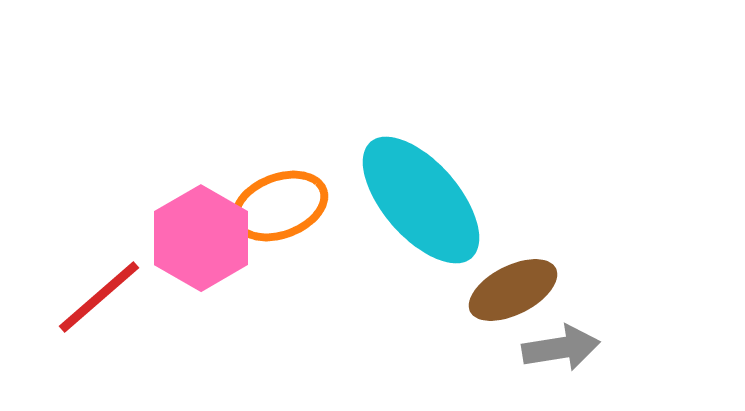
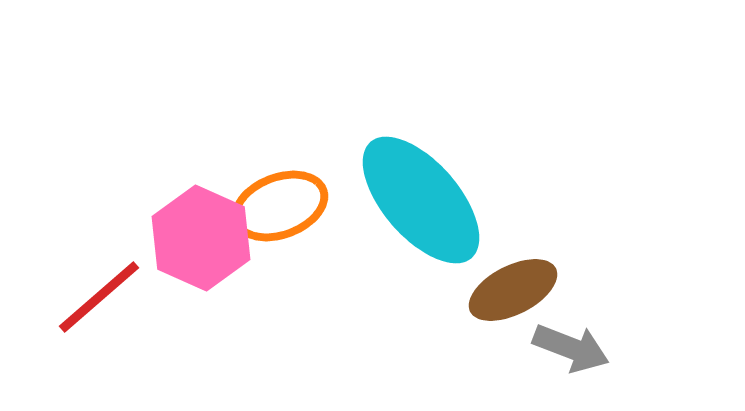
pink hexagon: rotated 6 degrees counterclockwise
gray arrow: moved 10 px right; rotated 30 degrees clockwise
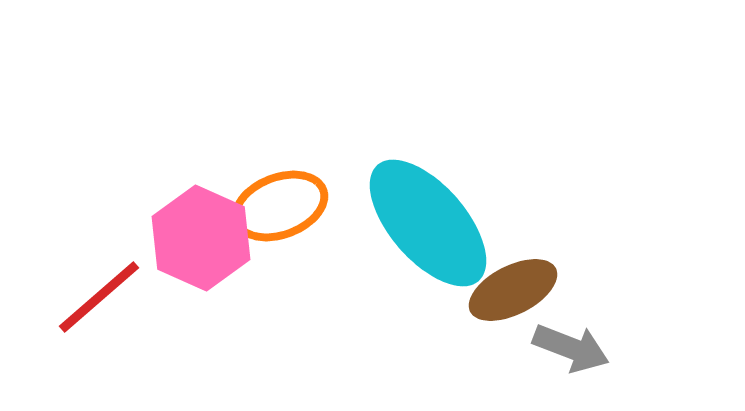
cyan ellipse: moved 7 px right, 23 px down
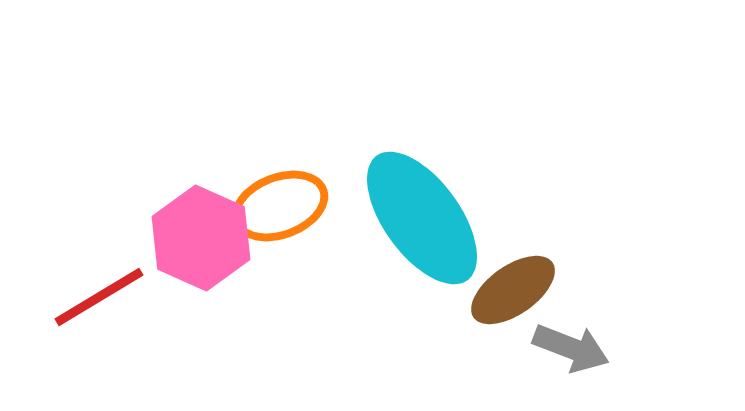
cyan ellipse: moved 6 px left, 5 px up; rotated 5 degrees clockwise
brown ellipse: rotated 8 degrees counterclockwise
red line: rotated 10 degrees clockwise
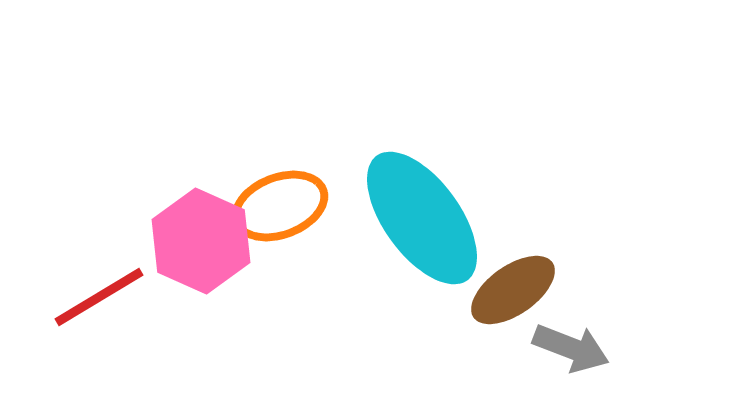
pink hexagon: moved 3 px down
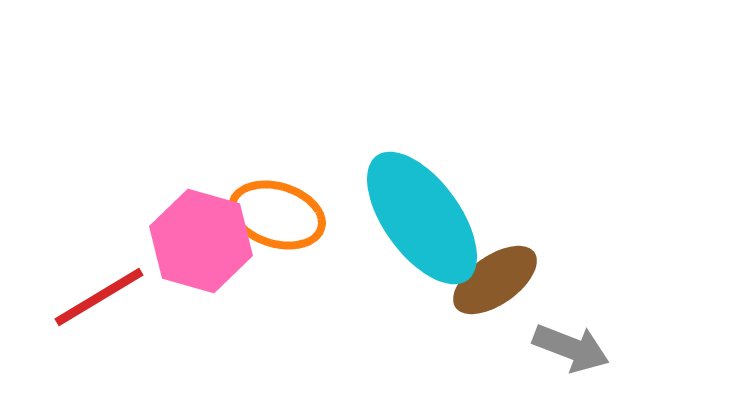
orange ellipse: moved 3 px left, 9 px down; rotated 38 degrees clockwise
pink hexagon: rotated 8 degrees counterclockwise
brown ellipse: moved 18 px left, 10 px up
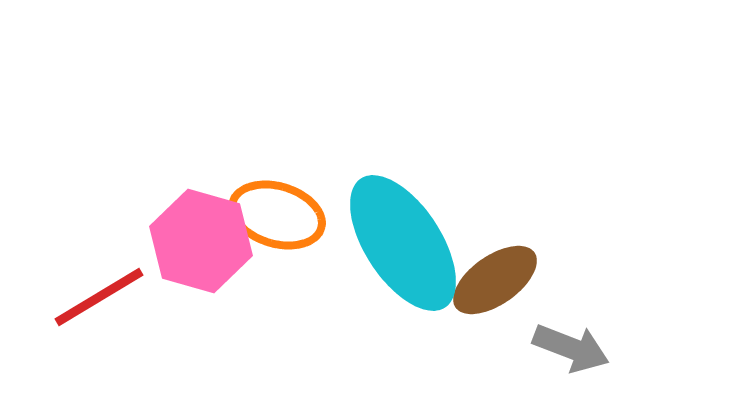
cyan ellipse: moved 19 px left, 25 px down; rotated 3 degrees clockwise
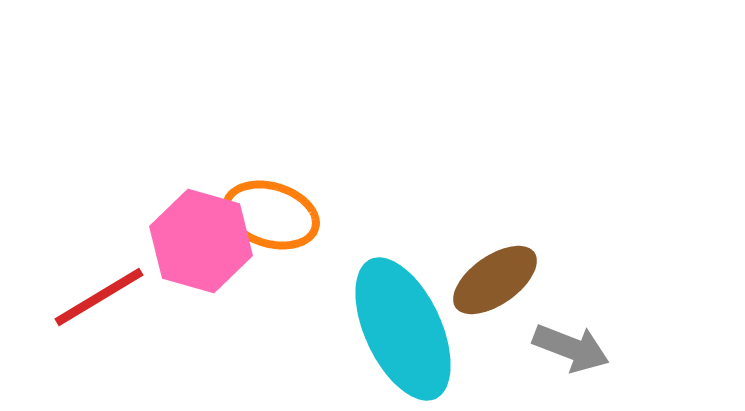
orange ellipse: moved 6 px left
cyan ellipse: moved 86 px down; rotated 8 degrees clockwise
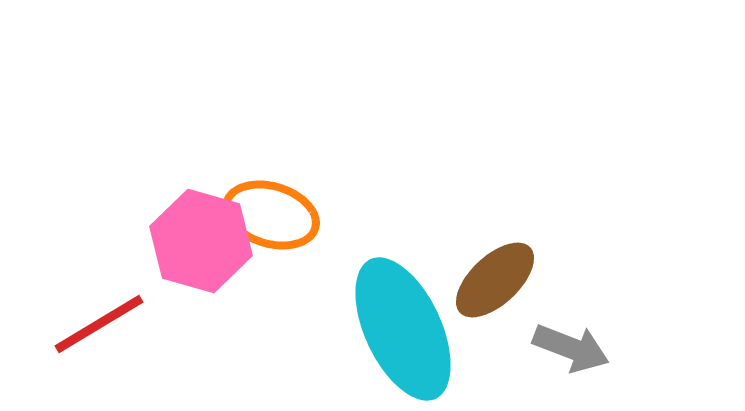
brown ellipse: rotated 8 degrees counterclockwise
red line: moved 27 px down
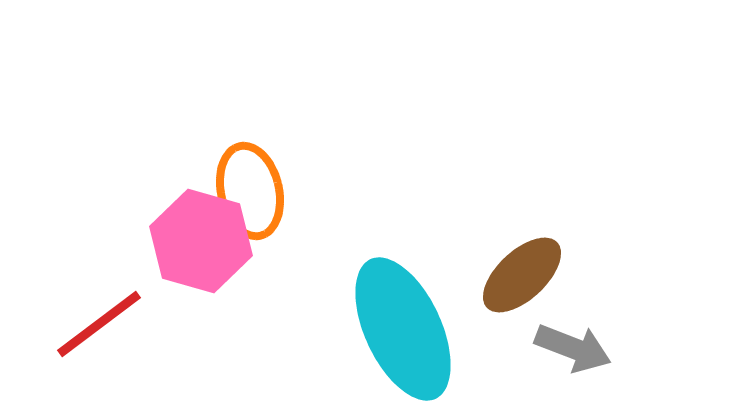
orange ellipse: moved 21 px left, 24 px up; rotated 60 degrees clockwise
brown ellipse: moved 27 px right, 5 px up
red line: rotated 6 degrees counterclockwise
gray arrow: moved 2 px right
